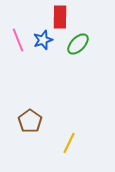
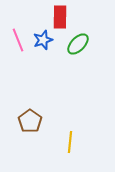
yellow line: moved 1 px right, 1 px up; rotated 20 degrees counterclockwise
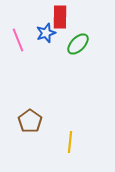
blue star: moved 3 px right, 7 px up
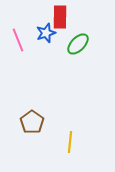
brown pentagon: moved 2 px right, 1 px down
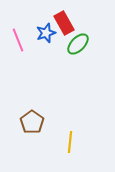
red rectangle: moved 4 px right, 6 px down; rotated 30 degrees counterclockwise
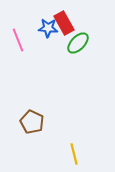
blue star: moved 2 px right, 5 px up; rotated 24 degrees clockwise
green ellipse: moved 1 px up
brown pentagon: rotated 10 degrees counterclockwise
yellow line: moved 4 px right, 12 px down; rotated 20 degrees counterclockwise
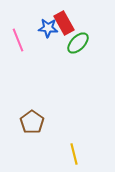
brown pentagon: rotated 10 degrees clockwise
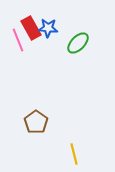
red rectangle: moved 33 px left, 5 px down
brown pentagon: moved 4 px right
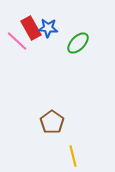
pink line: moved 1 px left, 1 px down; rotated 25 degrees counterclockwise
brown pentagon: moved 16 px right
yellow line: moved 1 px left, 2 px down
